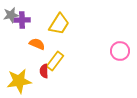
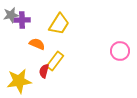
red semicircle: rotated 16 degrees clockwise
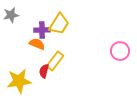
purple cross: moved 20 px right, 10 px down
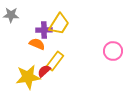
gray star: rotated 14 degrees clockwise
purple cross: moved 2 px right
pink circle: moved 7 px left
red semicircle: rotated 32 degrees clockwise
yellow star: moved 9 px right, 4 px up
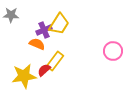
purple cross: rotated 21 degrees counterclockwise
red semicircle: moved 1 px up
yellow star: moved 4 px left, 1 px up
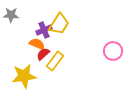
red semicircle: moved 1 px left, 16 px up
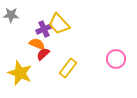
yellow trapezoid: rotated 105 degrees clockwise
purple cross: moved 1 px up
pink circle: moved 3 px right, 8 px down
yellow rectangle: moved 13 px right, 7 px down
yellow star: moved 4 px left, 3 px up; rotated 30 degrees clockwise
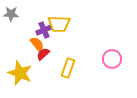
gray star: moved 1 px up
yellow trapezoid: rotated 45 degrees counterclockwise
purple cross: moved 1 px down
orange semicircle: rotated 28 degrees clockwise
pink circle: moved 4 px left
yellow rectangle: rotated 18 degrees counterclockwise
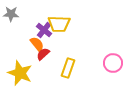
purple cross: rotated 28 degrees counterclockwise
pink circle: moved 1 px right, 4 px down
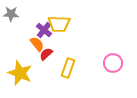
red semicircle: moved 3 px right
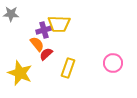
purple cross: rotated 35 degrees clockwise
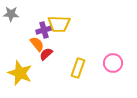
yellow rectangle: moved 10 px right
